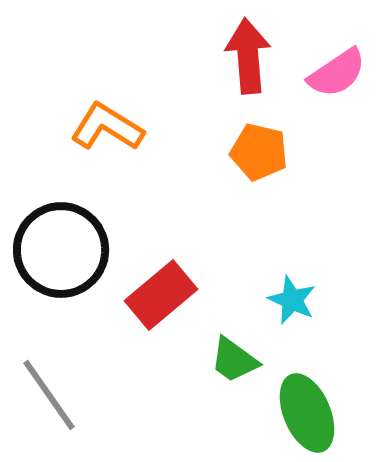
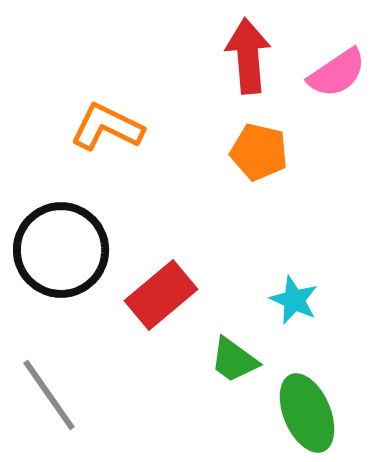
orange L-shape: rotated 6 degrees counterclockwise
cyan star: moved 2 px right
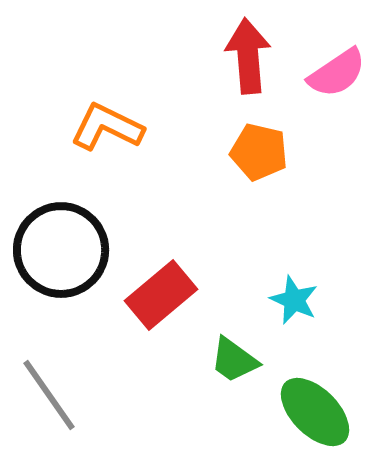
green ellipse: moved 8 px right, 1 px up; rotated 22 degrees counterclockwise
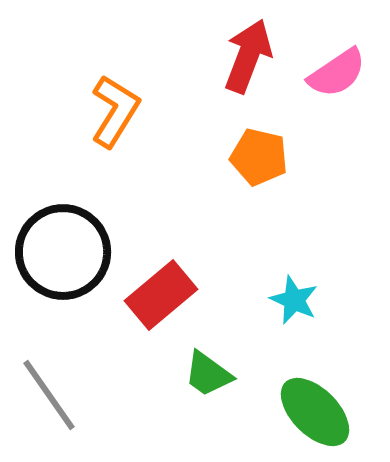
red arrow: rotated 26 degrees clockwise
orange L-shape: moved 8 px right, 16 px up; rotated 96 degrees clockwise
orange pentagon: moved 5 px down
black circle: moved 2 px right, 2 px down
green trapezoid: moved 26 px left, 14 px down
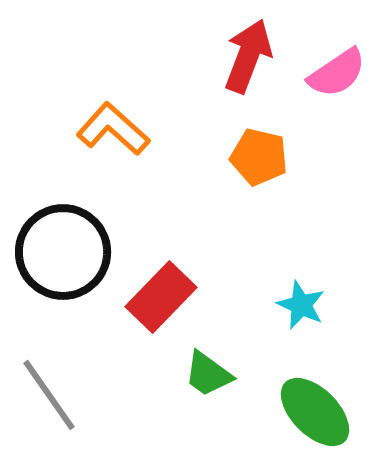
orange L-shape: moved 2 px left, 18 px down; rotated 80 degrees counterclockwise
red rectangle: moved 2 px down; rotated 6 degrees counterclockwise
cyan star: moved 7 px right, 5 px down
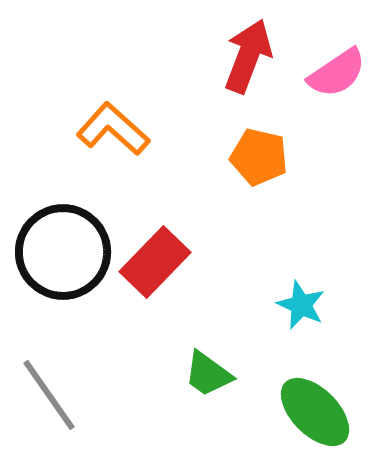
red rectangle: moved 6 px left, 35 px up
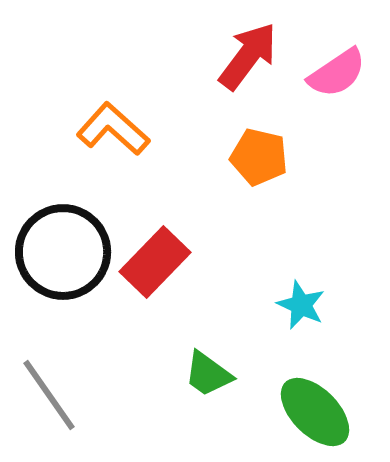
red arrow: rotated 16 degrees clockwise
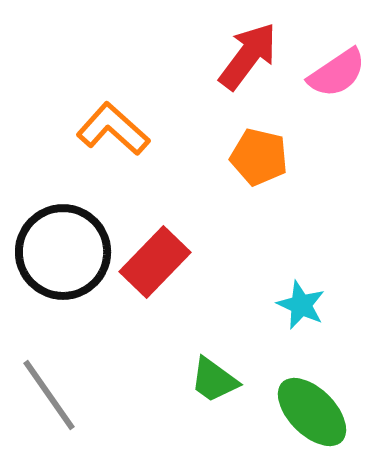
green trapezoid: moved 6 px right, 6 px down
green ellipse: moved 3 px left
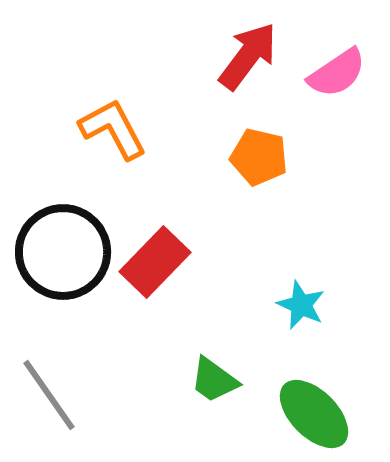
orange L-shape: rotated 20 degrees clockwise
green ellipse: moved 2 px right, 2 px down
